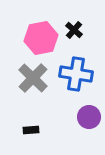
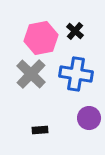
black cross: moved 1 px right, 1 px down
gray cross: moved 2 px left, 4 px up
purple circle: moved 1 px down
black rectangle: moved 9 px right
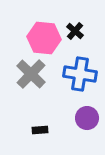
pink hexagon: moved 3 px right; rotated 16 degrees clockwise
blue cross: moved 4 px right
purple circle: moved 2 px left
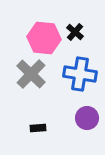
black cross: moved 1 px down
black rectangle: moved 2 px left, 2 px up
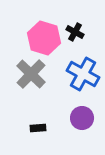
black cross: rotated 12 degrees counterclockwise
pink hexagon: rotated 12 degrees clockwise
blue cross: moved 3 px right; rotated 20 degrees clockwise
purple circle: moved 5 px left
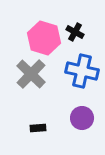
blue cross: moved 1 px left, 3 px up; rotated 16 degrees counterclockwise
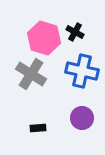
gray cross: rotated 12 degrees counterclockwise
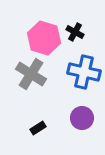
blue cross: moved 2 px right, 1 px down
black rectangle: rotated 28 degrees counterclockwise
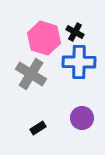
blue cross: moved 5 px left, 10 px up; rotated 12 degrees counterclockwise
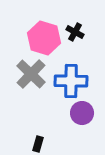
blue cross: moved 8 px left, 19 px down
gray cross: rotated 12 degrees clockwise
purple circle: moved 5 px up
black rectangle: moved 16 px down; rotated 42 degrees counterclockwise
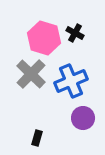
black cross: moved 1 px down
blue cross: rotated 24 degrees counterclockwise
purple circle: moved 1 px right, 5 px down
black rectangle: moved 1 px left, 6 px up
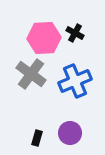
pink hexagon: rotated 20 degrees counterclockwise
gray cross: rotated 8 degrees counterclockwise
blue cross: moved 4 px right
purple circle: moved 13 px left, 15 px down
